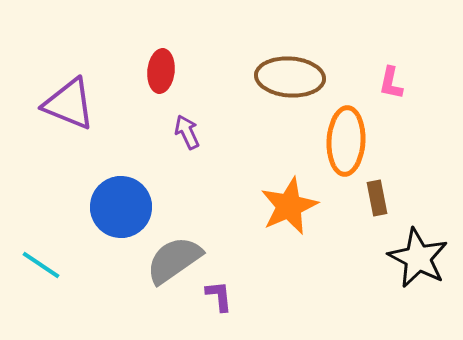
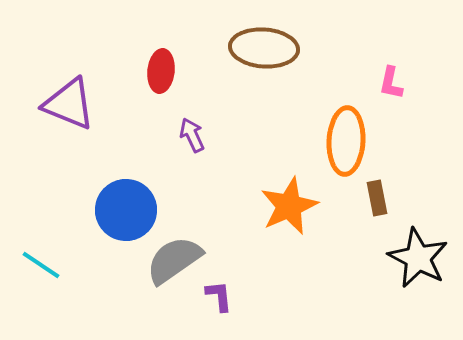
brown ellipse: moved 26 px left, 29 px up
purple arrow: moved 5 px right, 3 px down
blue circle: moved 5 px right, 3 px down
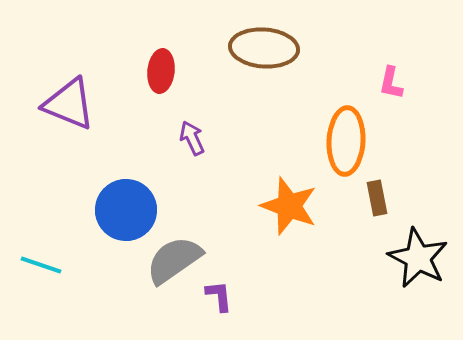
purple arrow: moved 3 px down
orange star: rotated 28 degrees counterclockwise
cyan line: rotated 15 degrees counterclockwise
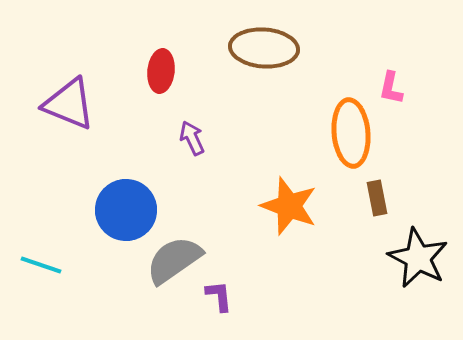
pink L-shape: moved 5 px down
orange ellipse: moved 5 px right, 8 px up; rotated 8 degrees counterclockwise
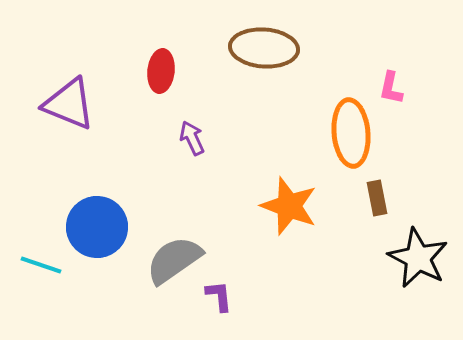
blue circle: moved 29 px left, 17 px down
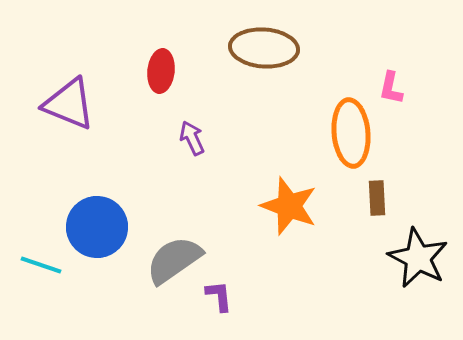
brown rectangle: rotated 8 degrees clockwise
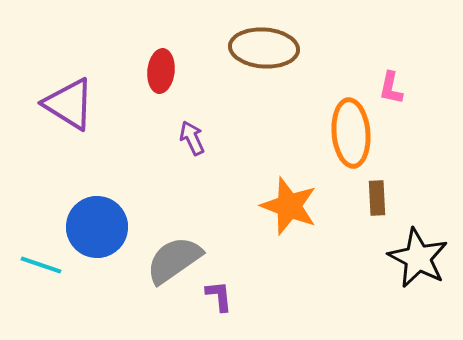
purple triangle: rotated 10 degrees clockwise
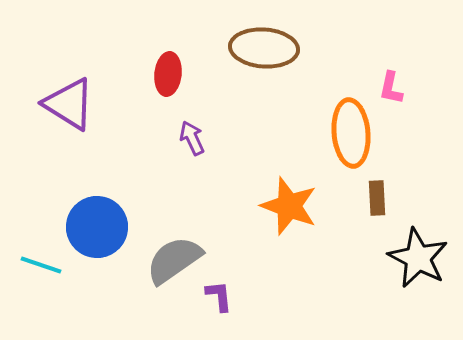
red ellipse: moved 7 px right, 3 px down
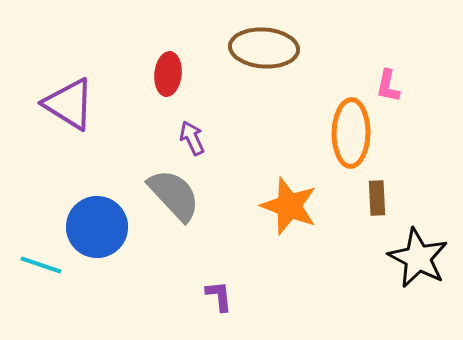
pink L-shape: moved 3 px left, 2 px up
orange ellipse: rotated 6 degrees clockwise
gray semicircle: moved 65 px up; rotated 82 degrees clockwise
